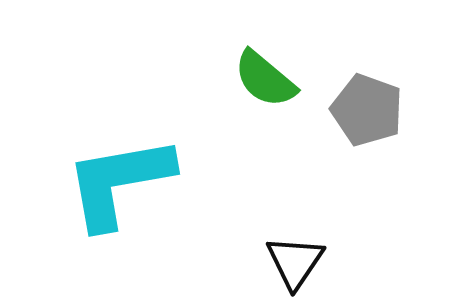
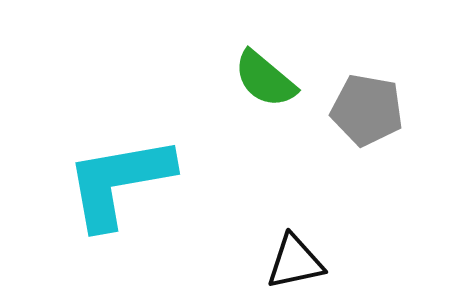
gray pentagon: rotated 10 degrees counterclockwise
black triangle: rotated 44 degrees clockwise
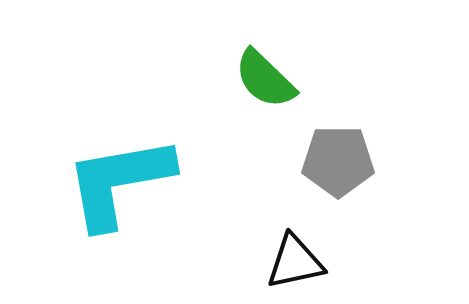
green semicircle: rotated 4 degrees clockwise
gray pentagon: moved 29 px left, 51 px down; rotated 10 degrees counterclockwise
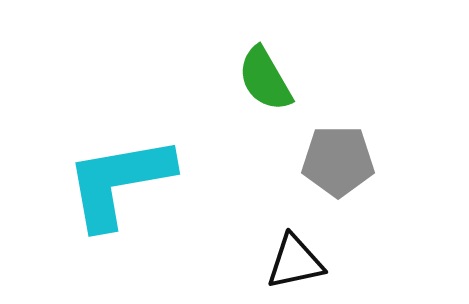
green semicircle: rotated 16 degrees clockwise
